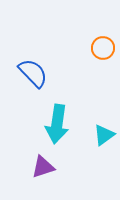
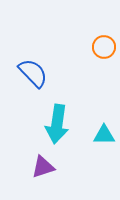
orange circle: moved 1 px right, 1 px up
cyan triangle: rotated 35 degrees clockwise
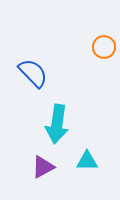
cyan triangle: moved 17 px left, 26 px down
purple triangle: rotated 10 degrees counterclockwise
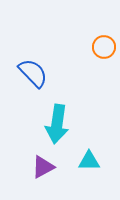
cyan triangle: moved 2 px right
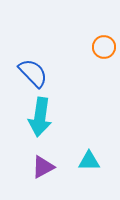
cyan arrow: moved 17 px left, 7 px up
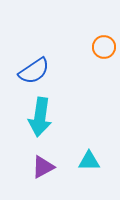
blue semicircle: moved 1 px right, 2 px up; rotated 100 degrees clockwise
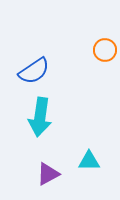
orange circle: moved 1 px right, 3 px down
purple triangle: moved 5 px right, 7 px down
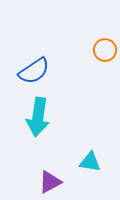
cyan arrow: moved 2 px left
cyan triangle: moved 1 px right, 1 px down; rotated 10 degrees clockwise
purple triangle: moved 2 px right, 8 px down
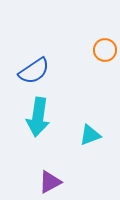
cyan triangle: moved 27 px up; rotated 30 degrees counterclockwise
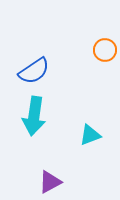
cyan arrow: moved 4 px left, 1 px up
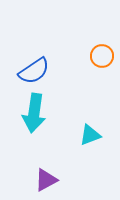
orange circle: moved 3 px left, 6 px down
cyan arrow: moved 3 px up
purple triangle: moved 4 px left, 2 px up
